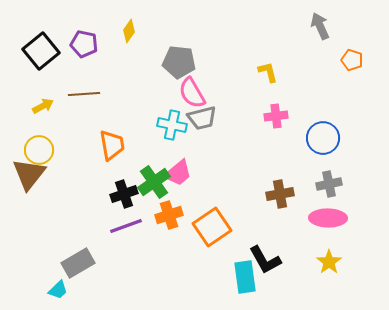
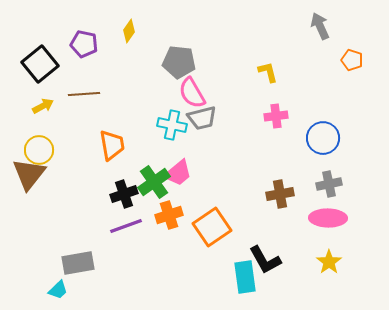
black square: moved 1 px left, 13 px down
gray rectangle: rotated 20 degrees clockwise
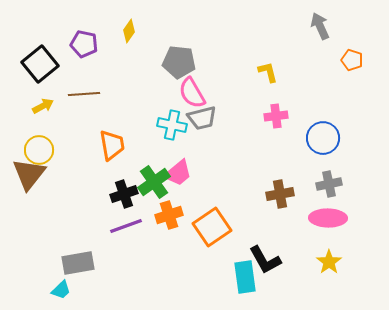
cyan trapezoid: moved 3 px right
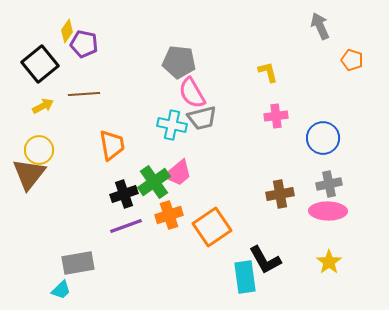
yellow diamond: moved 62 px left
pink ellipse: moved 7 px up
